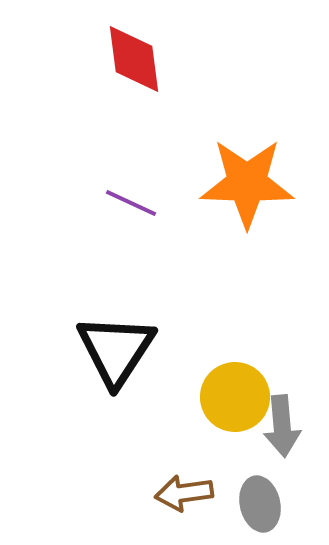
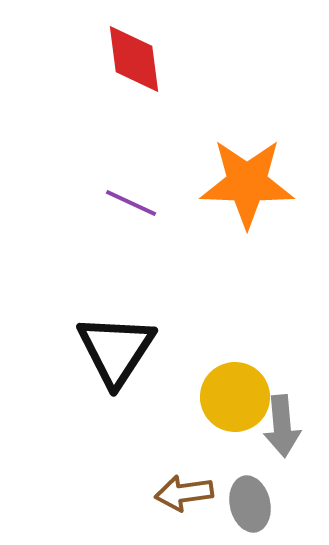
gray ellipse: moved 10 px left
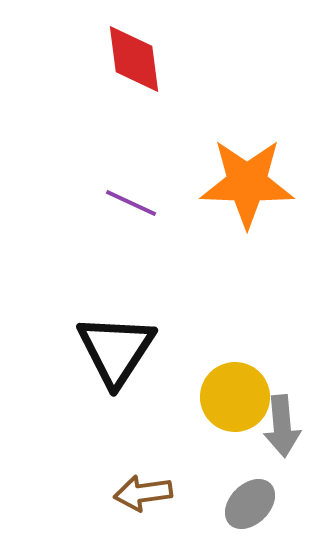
brown arrow: moved 41 px left
gray ellipse: rotated 58 degrees clockwise
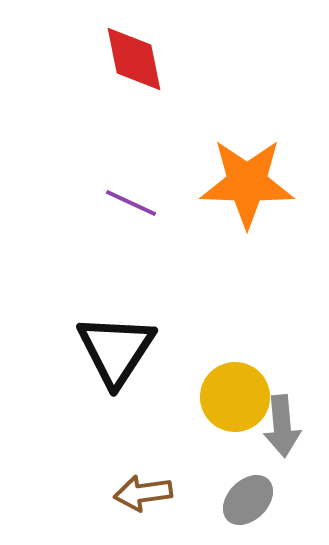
red diamond: rotated 4 degrees counterclockwise
gray ellipse: moved 2 px left, 4 px up
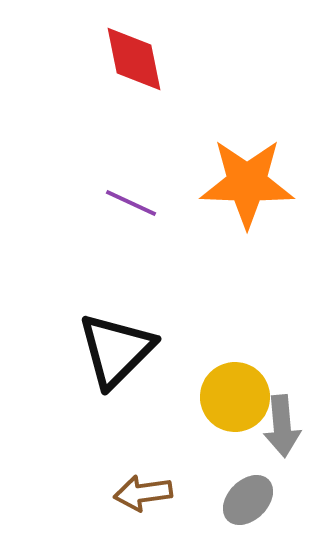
black triangle: rotated 12 degrees clockwise
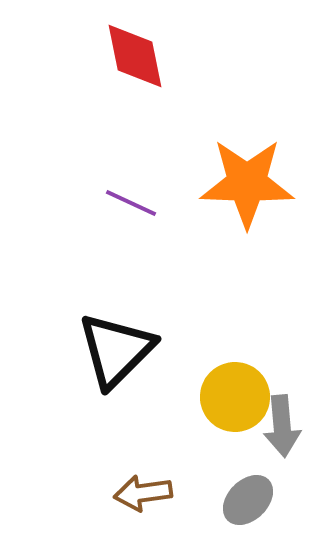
red diamond: moved 1 px right, 3 px up
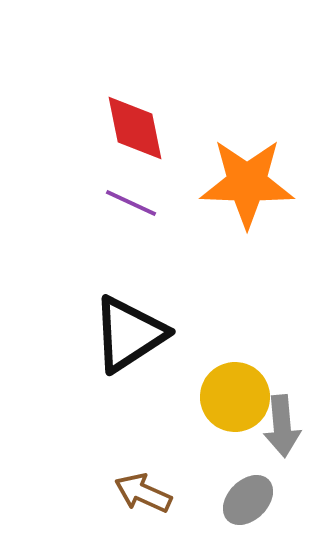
red diamond: moved 72 px down
black triangle: moved 13 px right, 16 px up; rotated 12 degrees clockwise
brown arrow: rotated 32 degrees clockwise
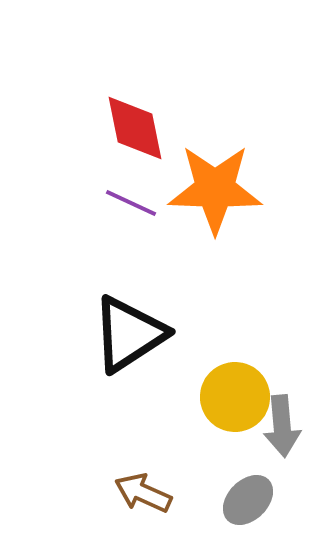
orange star: moved 32 px left, 6 px down
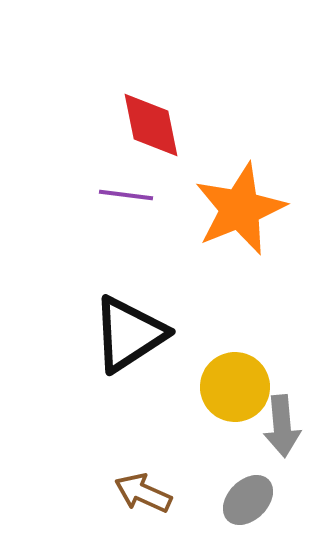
red diamond: moved 16 px right, 3 px up
orange star: moved 25 px right, 20 px down; rotated 24 degrees counterclockwise
purple line: moved 5 px left, 8 px up; rotated 18 degrees counterclockwise
yellow circle: moved 10 px up
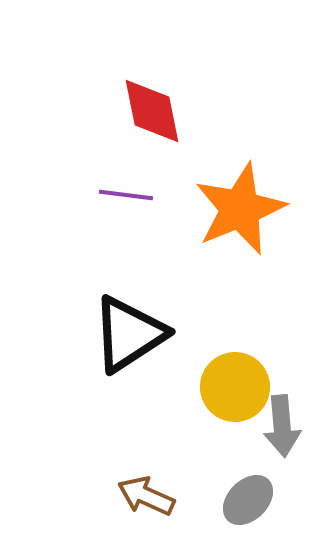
red diamond: moved 1 px right, 14 px up
brown arrow: moved 3 px right, 3 px down
